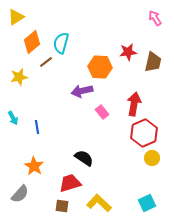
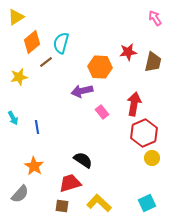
black semicircle: moved 1 px left, 2 px down
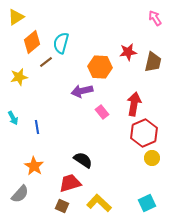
brown square: rotated 16 degrees clockwise
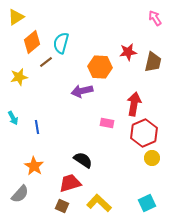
pink rectangle: moved 5 px right, 11 px down; rotated 40 degrees counterclockwise
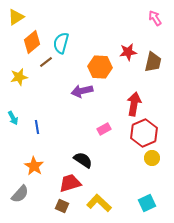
pink rectangle: moved 3 px left, 6 px down; rotated 40 degrees counterclockwise
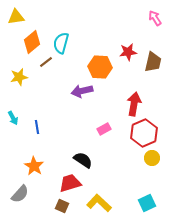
yellow triangle: rotated 24 degrees clockwise
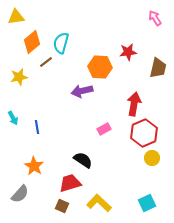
brown trapezoid: moved 5 px right, 6 px down
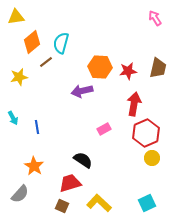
red star: moved 19 px down
red hexagon: moved 2 px right
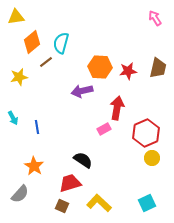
red arrow: moved 17 px left, 4 px down
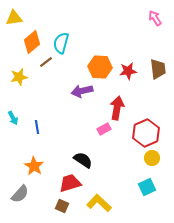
yellow triangle: moved 2 px left, 1 px down
brown trapezoid: moved 1 px down; rotated 20 degrees counterclockwise
cyan square: moved 16 px up
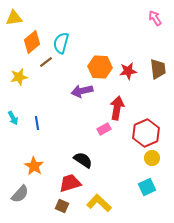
blue line: moved 4 px up
